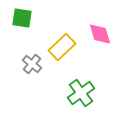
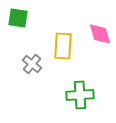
green square: moved 4 px left
yellow rectangle: moved 1 px right, 1 px up; rotated 44 degrees counterclockwise
green cross: moved 1 px left, 2 px down; rotated 32 degrees clockwise
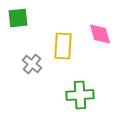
green square: rotated 15 degrees counterclockwise
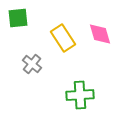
yellow rectangle: moved 8 px up; rotated 36 degrees counterclockwise
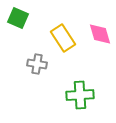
green square: rotated 30 degrees clockwise
gray cross: moved 5 px right; rotated 30 degrees counterclockwise
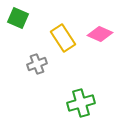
pink diamond: rotated 50 degrees counterclockwise
gray cross: rotated 30 degrees counterclockwise
green cross: moved 1 px right, 8 px down; rotated 12 degrees counterclockwise
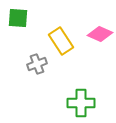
green square: rotated 20 degrees counterclockwise
yellow rectangle: moved 2 px left, 3 px down
green cross: rotated 16 degrees clockwise
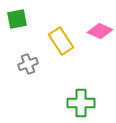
green square: moved 1 px left, 1 px down; rotated 15 degrees counterclockwise
pink diamond: moved 3 px up
gray cross: moved 9 px left
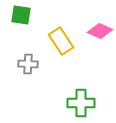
green square: moved 4 px right, 4 px up; rotated 20 degrees clockwise
gray cross: rotated 24 degrees clockwise
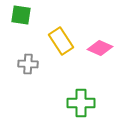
pink diamond: moved 17 px down
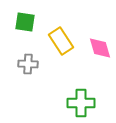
green square: moved 4 px right, 7 px down
pink diamond: rotated 50 degrees clockwise
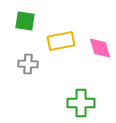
green square: moved 1 px up
yellow rectangle: rotated 68 degrees counterclockwise
